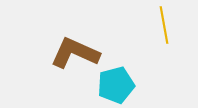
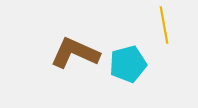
cyan pentagon: moved 12 px right, 21 px up
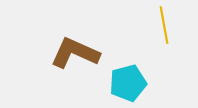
cyan pentagon: moved 19 px down
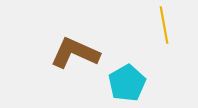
cyan pentagon: moved 1 px left; rotated 15 degrees counterclockwise
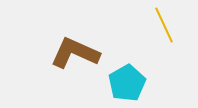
yellow line: rotated 15 degrees counterclockwise
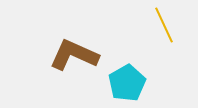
brown L-shape: moved 1 px left, 2 px down
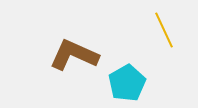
yellow line: moved 5 px down
